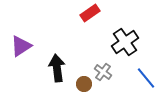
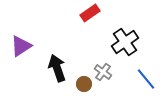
black arrow: rotated 12 degrees counterclockwise
blue line: moved 1 px down
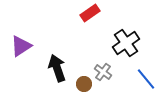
black cross: moved 1 px right, 1 px down
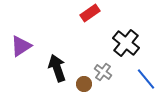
black cross: rotated 16 degrees counterclockwise
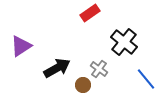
black cross: moved 2 px left, 1 px up
black arrow: rotated 80 degrees clockwise
gray cross: moved 4 px left, 3 px up
brown circle: moved 1 px left, 1 px down
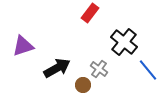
red rectangle: rotated 18 degrees counterclockwise
purple triangle: moved 2 px right; rotated 15 degrees clockwise
blue line: moved 2 px right, 9 px up
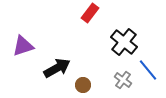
gray cross: moved 24 px right, 11 px down
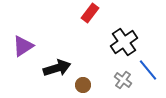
black cross: rotated 16 degrees clockwise
purple triangle: rotated 15 degrees counterclockwise
black arrow: rotated 12 degrees clockwise
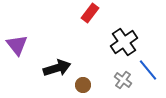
purple triangle: moved 6 px left, 1 px up; rotated 35 degrees counterclockwise
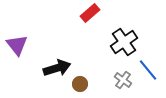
red rectangle: rotated 12 degrees clockwise
brown circle: moved 3 px left, 1 px up
